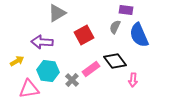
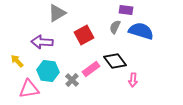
blue semicircle: moved 2 px right, 4 px up; rotated 130 degrees clockwise
yellow arrow: rotated 104 degrees counterclockwise
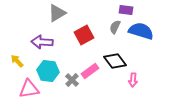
pink rectangle: moved 1 px left, 2 px down
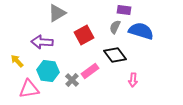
purple rectangle: moved 2 px left
black diamond: moved 6 px up
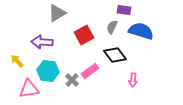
gray semicircle: moved 3 px left
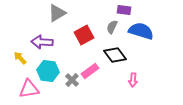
yellow arrow: moved 3 px right, 3 px up
